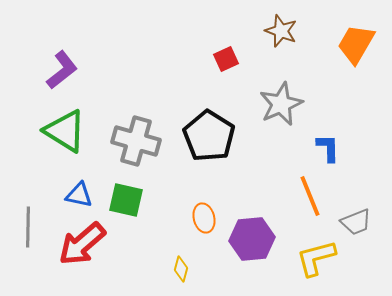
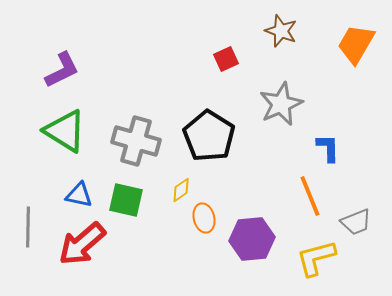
purple L-shape: rotated 12 degrees clockwise
yellow diamond: moved 79 px up; rotated 40 degrees clockwise
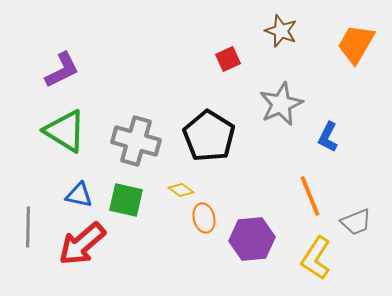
red square: moved 2 px right
blue L-shape: moved 11 px up; rotated 152 degrees counterclockwise
yellow diamond: rotated 70 degrees clockwise
yellow L-shape: rotated 42 degrees counterclockwise
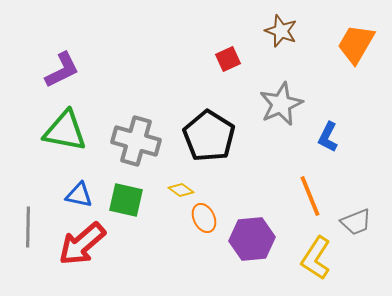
green triangle: rotated 21 degrees counterclockwise
orange ellipse: rotated 12 degrees counterclockwise
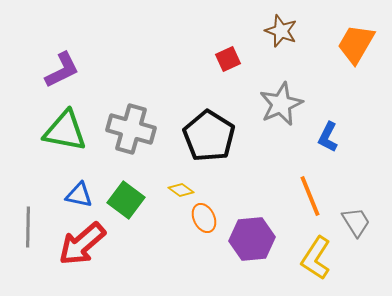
gray cross: moved 5 px left, 12 px up
green square: rotated 24 degrees clockwise
gray trapezoid: rotated 100 degrees counterclockwise
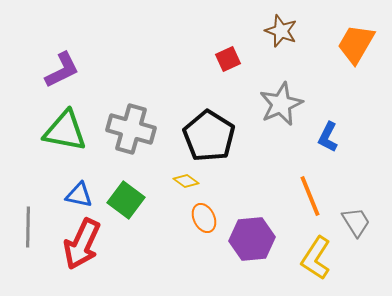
yellow diamond: moved 5 px right, 9 px up
red arrow: rotated 24 degrees counterclockwise
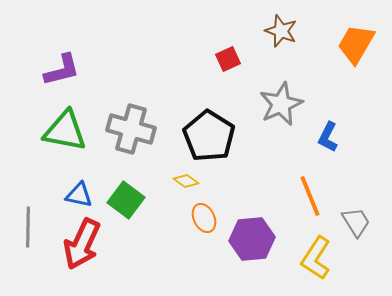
purple L-shape: rotated 12 degrees clockwise
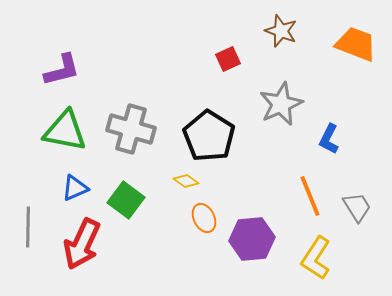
orange trapezoid: rotated 81 degrees clockwise
blue L-shape: moved 1 px right, 2 px down
blue triangle: moved 4 px left, 7 px up; rotated 36 degrees counterclockwise
gray trapezoid: moved 1 px right, 15 px up
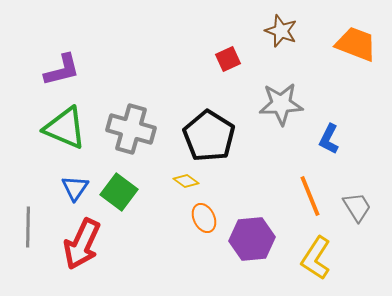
gray star: rotated 21 degrees clockwise
green triangle: moved 3 px up; rotated 12 degrees clockwise
blue triangle: rotated 32 degrees counterclockwise
green square: moved 7 px left, 8 px up
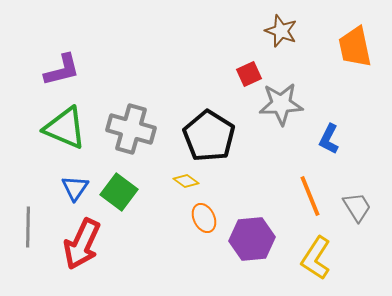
orange trapezoid: moved 1 px left, 3 px down; rotated 123 degrees counterclockwise
red square: moved 21 px right, 15 px down
